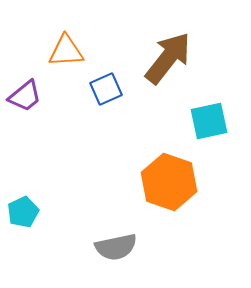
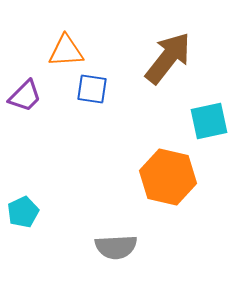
blue square: moved 14 px left; rotated 32 degrees clockwise
purple trapezoid: rotated 6 degrees counterclockwise
orange hexagon: moved 1 px left, 5 px up; rotated 6 degrees counterclockwise
gray semicircle: rotated 9 degrees clockwise
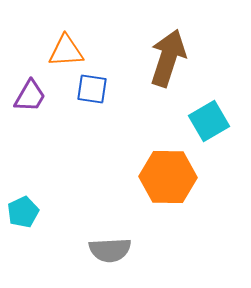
brown arrow: rotated 20 degrees counterclockwise
purple trapezoid: moved 5 px right; rotated 15 degrees counterclockwise
cyan square: rotated 18 degrees counterclockwise
orange hexagon: rotated 12 degrees counterclockwise
gray semicircle: moved 6 px left, 3 px down
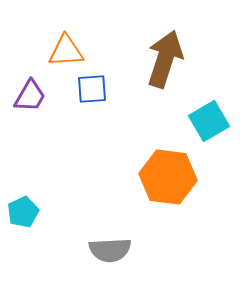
brown arrow: moved 3 px left, 1 px down
blue square: rotated 12 degrees counterclockwise
orange hexagon: rotated 6 degrees clockwise
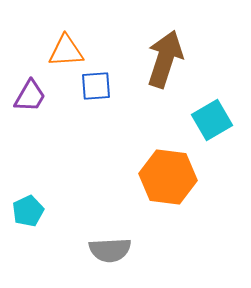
blue square: moved 4 px right, 3 px up
cyan square: moved 3 px right, 1 px up
cyan pentagon: moved 5 px right, 1 px up
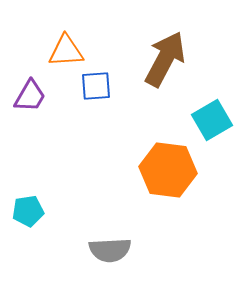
brown arrow: rotated 10 degrees clockwise
orange hexagon: moved 7 px up
cyan pentagon: rotated 16 degrees clockwise
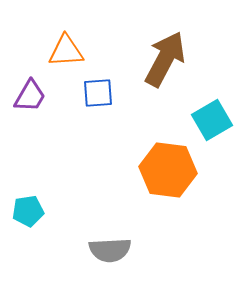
blue square: moved 2 px right, 7 px down
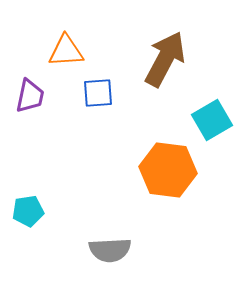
purple trapezoid: rotated 18 degrees counterclockwise
